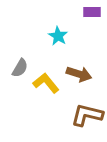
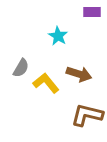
gray semicircle: moved 1 px right
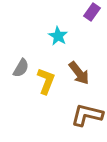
purple rectangle: rotated 54 degrees counterclockwise
brown arrow: moved 1 px up; rotated 35 degrees clockwise
yellow L-shape: moved 2 px up; rotated 60 degrees clockwise
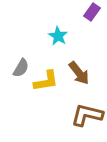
yellow L-shape: rotated 60 degrees clockwise
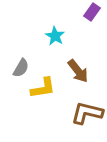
cyan star: moved 3 px left
brown arrow: moved 1 px left, 2 px up
yellow L-shape: moved 3 px left, 7 px down
brown L-shape: moved 2 px up
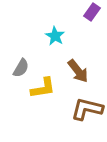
brown L-shape: moved 4 px up
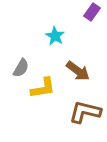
brown arrow: rotated 15 degrees counterclockwise
brown L-shape: moved 2 px left, 3 px down
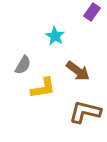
gray semicircle: moved 2 px right, 3 px up
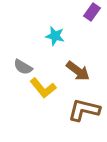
cyan star: rotated 18 degrees counterclockwise
gray semicircle: moved 2 px down; rotated 90 degrees clockwise
yellow L-shape: rotated 60 degrees clockwise
brown L-shape: moved 1 px left, 2 px up
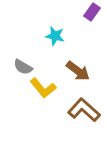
brown L-shape: rotated 28 degrees clockwise
